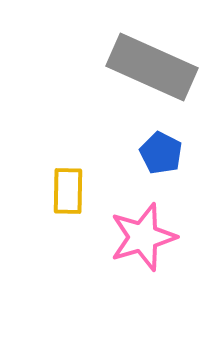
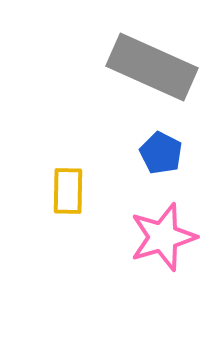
pink star: moved 20 px right
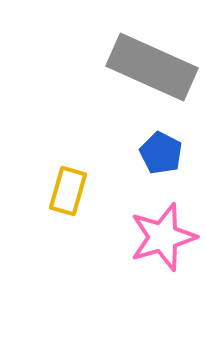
yellow rectangle: rotated 15 degrees clockwise
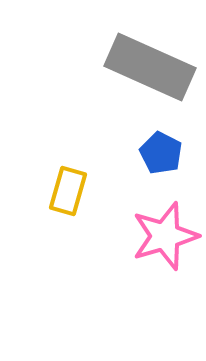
gray rectangle: moved 2 px left
pink star: moved 2 px right, 1 px up
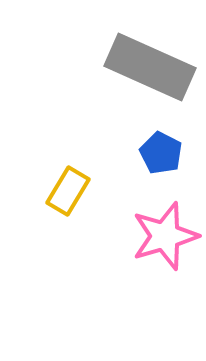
yellow rectangle: rotated 15 degrees clockwise
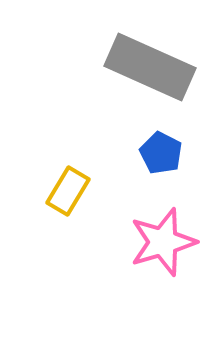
pink star: moved 2 px left, 6 px down
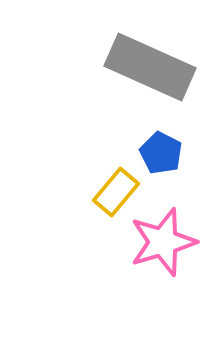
yellow rectangle: moved 48 px right, 1 px down; rotated 9 degrees clockwise
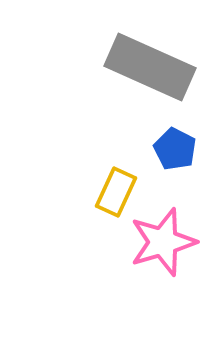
blue pentagon: moved 14 px right, 4 px up
yellow rectangle: rotated 15 degrees counterclockwise
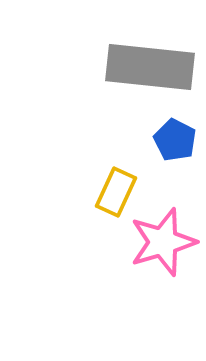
gray rectangle: rotated 18 degrees counterclockwise
blue pentagon: moved 9 px up
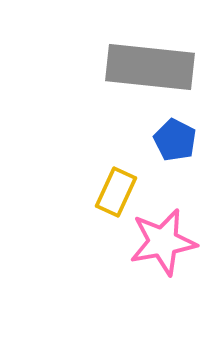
pink star: rotated 6 degrees clockwise
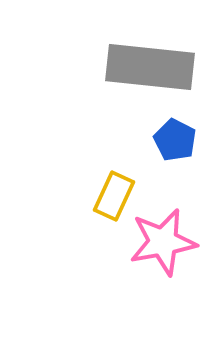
yellow rectangle: moved 2 px left, 4 px down
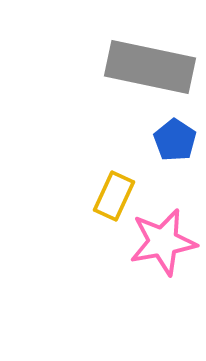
gray rectangle: rotated 6 degrees clockwise
blue pentagon: rotated 6 degrees clockwise
